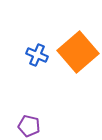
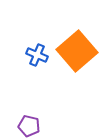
orange square: moved 1 px left, 1 px up
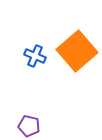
blue cross: moved 2 px left, 1 px down
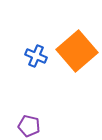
blue cross: moved 1 px right
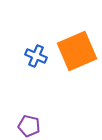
orange square: rotated 18 degrees clockwise
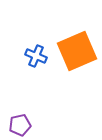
purple pentagon: moved 9 px left, 1 px up; rotated 25 degrees counterclockwise
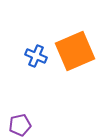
orange square: moved 2 px left
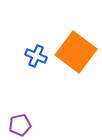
orange square: moved 1 px right, 1 px down; rotated 30 degrees counterclockwise
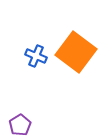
purple pentagon: rotated 20 degrees counterclockwise
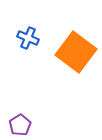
blue cross: moved 8 px left, 18 px up
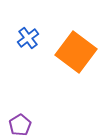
blue cross: rotated 30 degrees clockwise
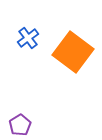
orange square: moved 3 px left
